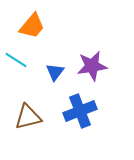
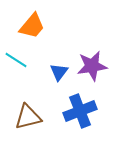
blue triangle: moved 4 px right
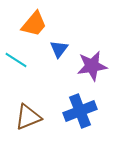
orange trapezoid: moved 2 px right, 2 px up
blue triangle: moved 23 px up
brown triangle: rotated 8 degrees counterclockwise
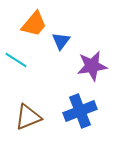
blue triangle: moved 2 px right, 8 px up
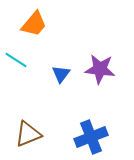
blue triangle: moved 33 px down
purple star: moved 8 px right, 3 px down; rotated 16 degrees clockwise
blue cross: moved 11 px right, 26 px down
brown triangle: moved 17 px down
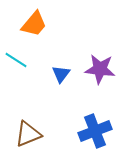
blue cross: moved 4 px right, 6 px up
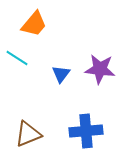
cyan line: moved 1 px right, 2 px up
blue cross: moved 9 px left; rotated 16 degrees clockwise
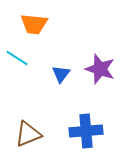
orange trapezoid: rotated 56 degrees clockwise
purple star: rotated 12 degrees clockwise
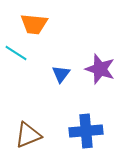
cyan line: moved 1 px left, 5 px up
brown triangle: moved 1 px down
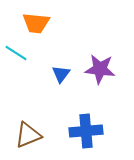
orange trapezoid: moved 2 px right, 1 px up
purple star: rotated 12 degrees counterclockwise
